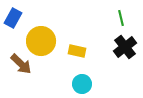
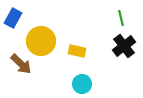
black cross: moved 1 px left, 1 px up
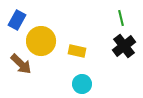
blue rectangle: moved 4 px right, 2 px down
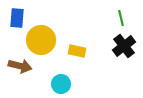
blue rectangle: moved 2 px up; rotated 24 degrees counterclockwise
yellow circle: moved 1 px up
brown arrow: moved 1 px left, 2 px down; rotated 30 degrees counterclockwise
cyan circle: moved 21 px left
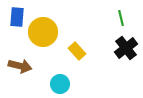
blue rectangle: moved 1 px up
yellow circle: moved 2 px right, 8 px up
black cross: moved 2 px right, 2 px down
yellow rectangle: rotated 36 degrees clockwise
cyan circle: moved 1 px left
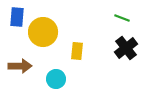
green line: moved 1 px right; rotated 56 degrees counterclockwise
yellow rectangle: rotated 48 degrees clockwise
brown arrow: rotated 15 degrees counterclockwise
cyan circle: moved 4 px left, 5 px up
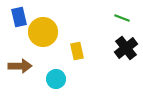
blue rectangle: moved 2 px right; rotated 18 degrees counterclockwise
yellow rectangle: rotated 18 degrees counterclockwise
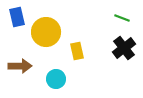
blue rectangle: moved 2 px left
yellow circle: moved 3 px right
black cross: moved 2 px left
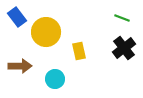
blue rectangle: rotated 24 degrees counterclockwise
yellow rectangle: moved 2 px right
cyan circle: moved 1 px left
